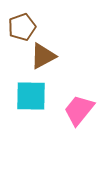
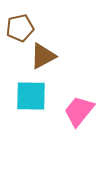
brown pentagon: moved 2 px left, 1 px down; rotated 8 degrees clockwise
pink trapezoid: moved 1 px down
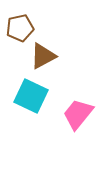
cyan square: rotated 24 degrees clockwise
pink trapezoid: moved 1 px left, 3 px down
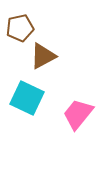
cyan square: moved 4 px left, 2 px down
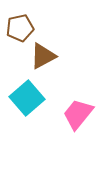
cyan square: rotated 24 degrees clockwise
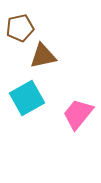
brown triangle: rotated 16 degrees clockwise
cyan square: rotated 12 degrees clockwise
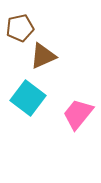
brown triangle: rotated 12 degrees counterclockwise
cyan square: moved 1 px right; rotated 24 degrees counterclockwise
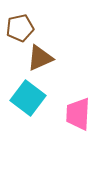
brown triangle: moved 3 px left, 2 px down
pink trapezoid: rotated 36 degrees counterclockwise
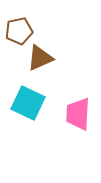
brown pentagon: moved 1 px left, 3 px down
cyan square: moved 5 px down; rotated 12 degrees counterclockwise
